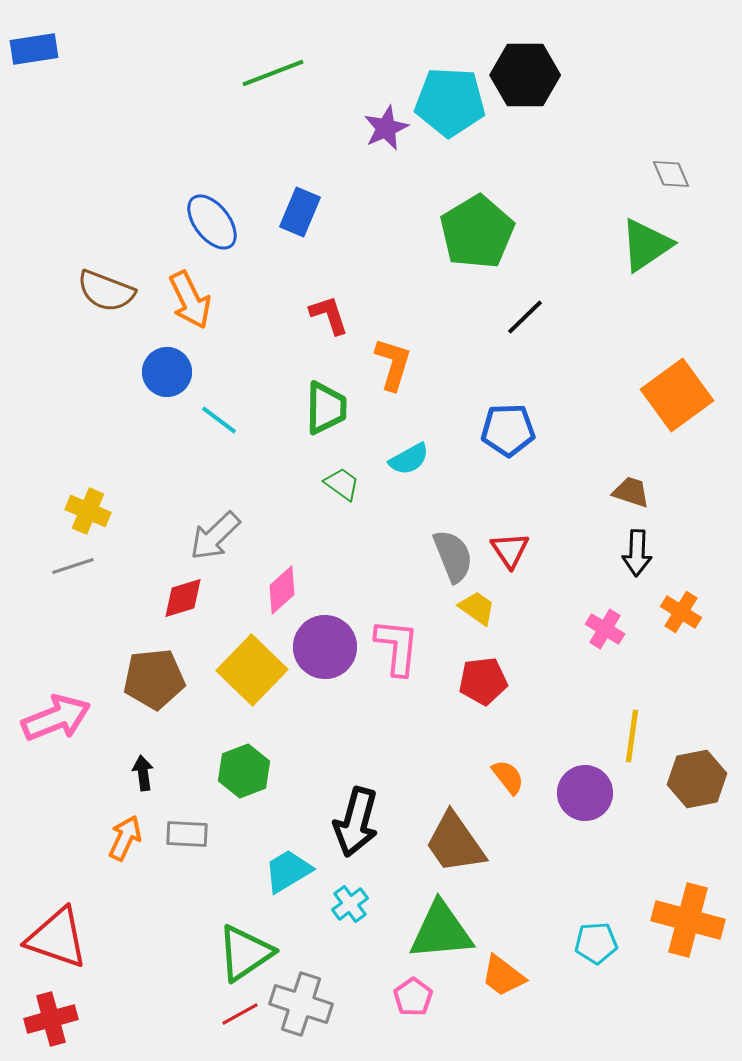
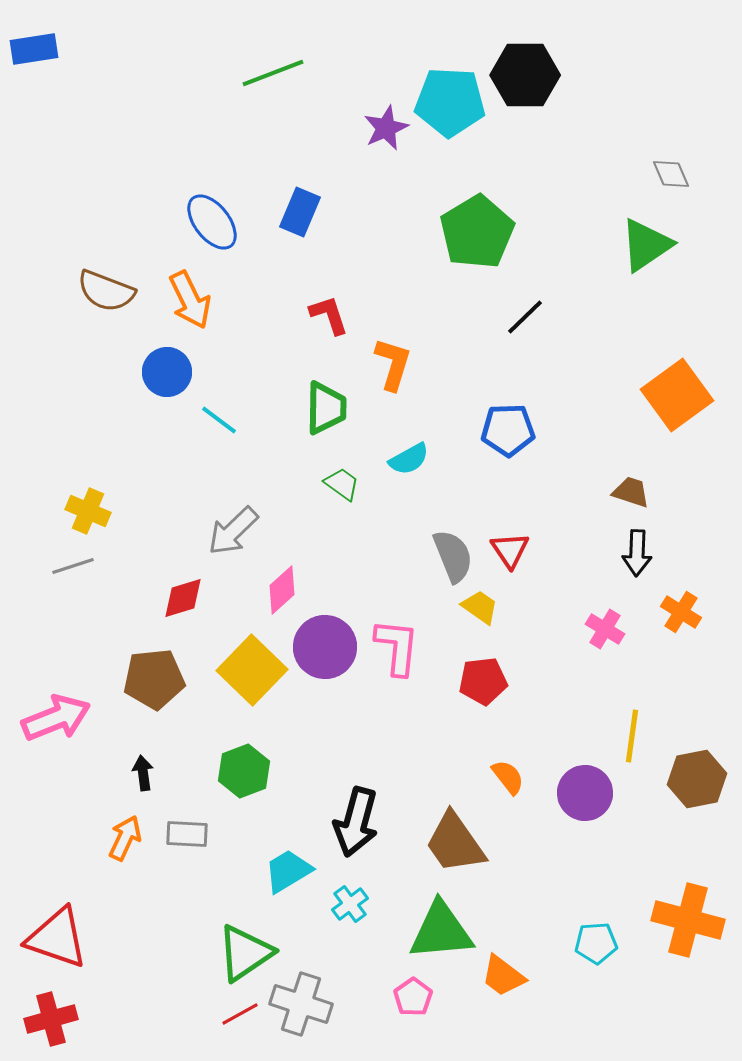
gray arrow at (215, 536): moved 18 px right, 5 px up
yellow trapezoid at (477, 608): moved 3 px right, 1 px up
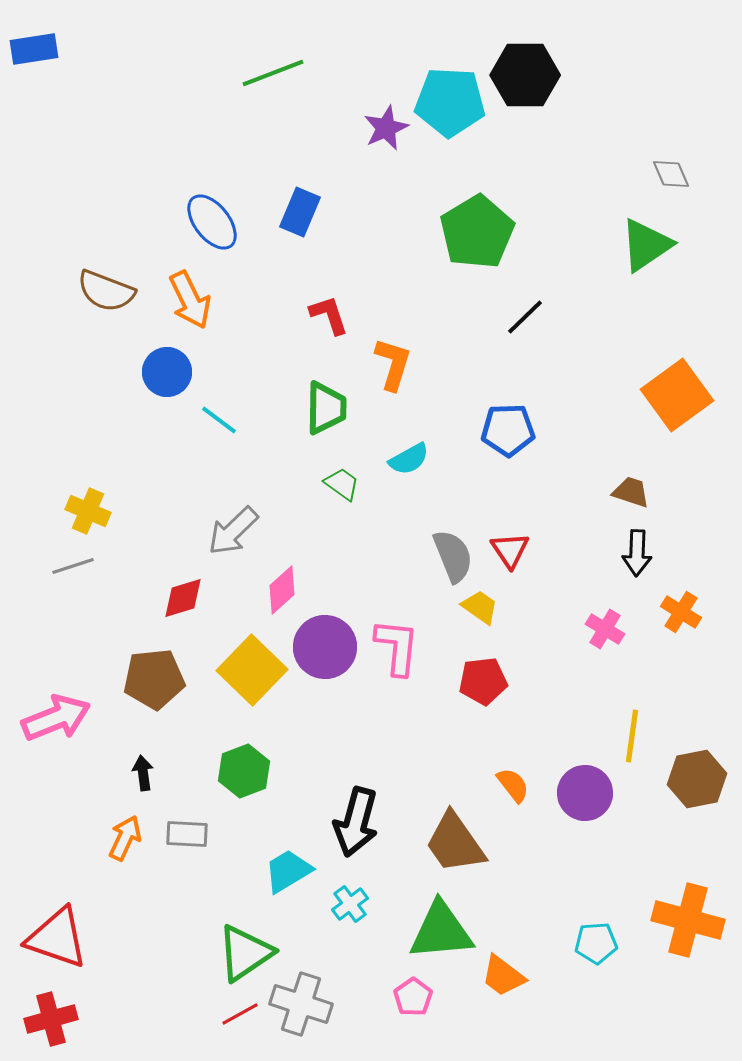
orange semicircle at (508, 777): moved 5 px right, 8 px down
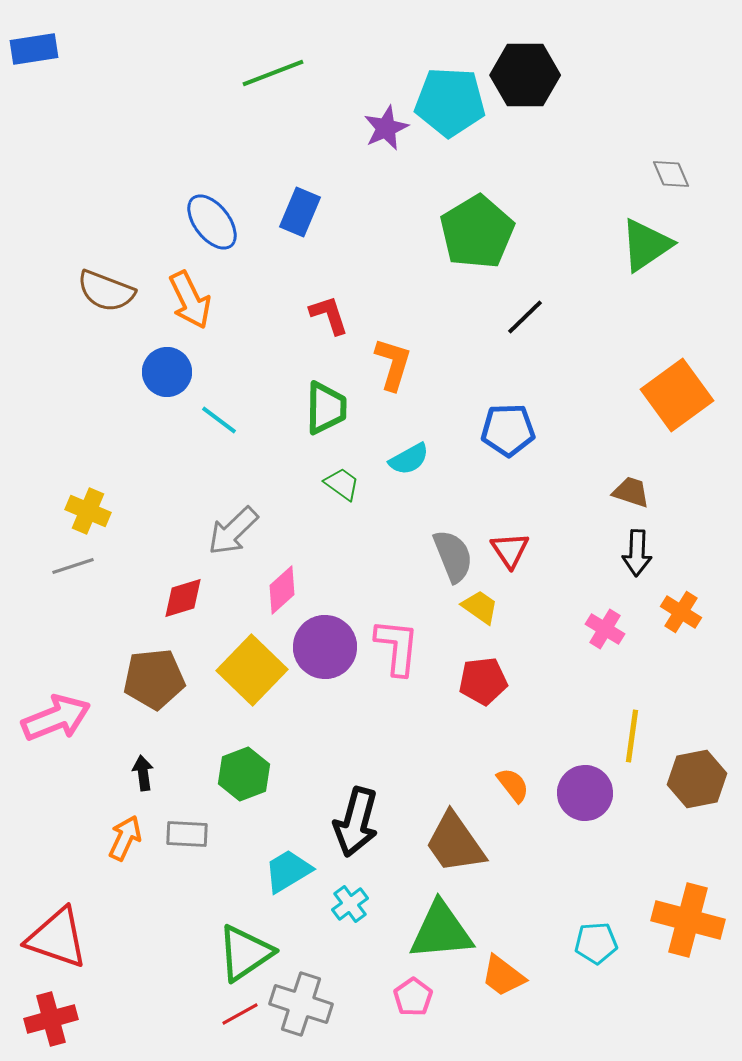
green hexagon at (244, 771): moved 3 px down
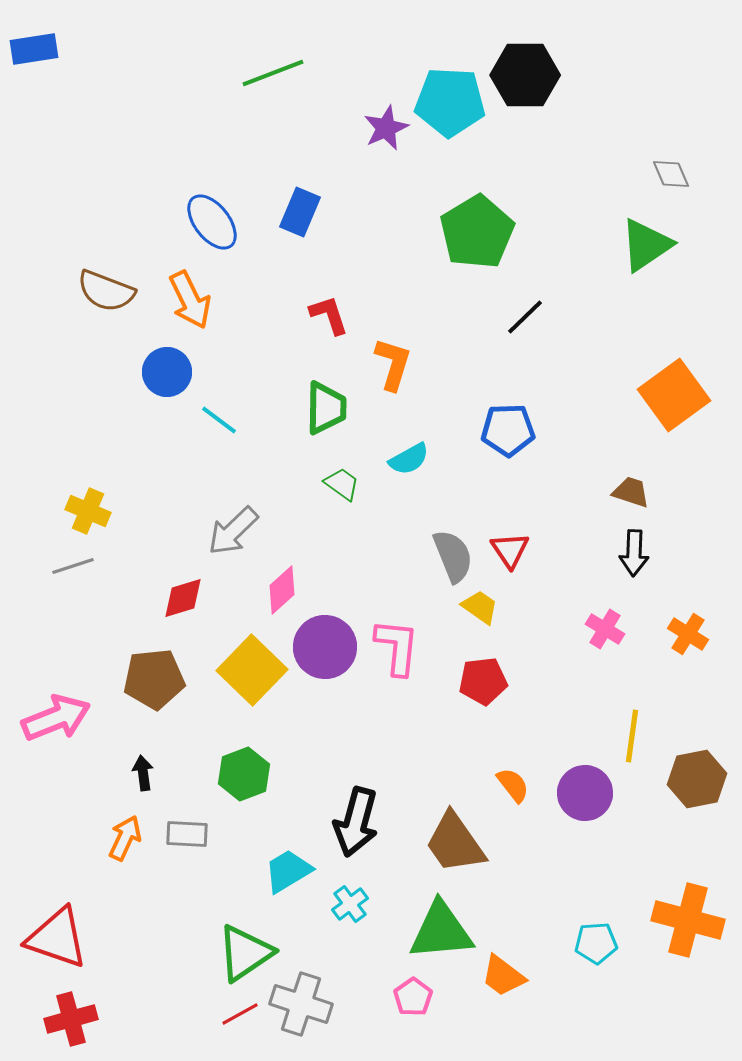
orange square at (677, 395): moved 3 px left
black arrow at (637, 553): moved 3 px left
orange cross at (681, 612): moved 7 px right, 22 px down
red cross at (51, 1019): moved 20 px right
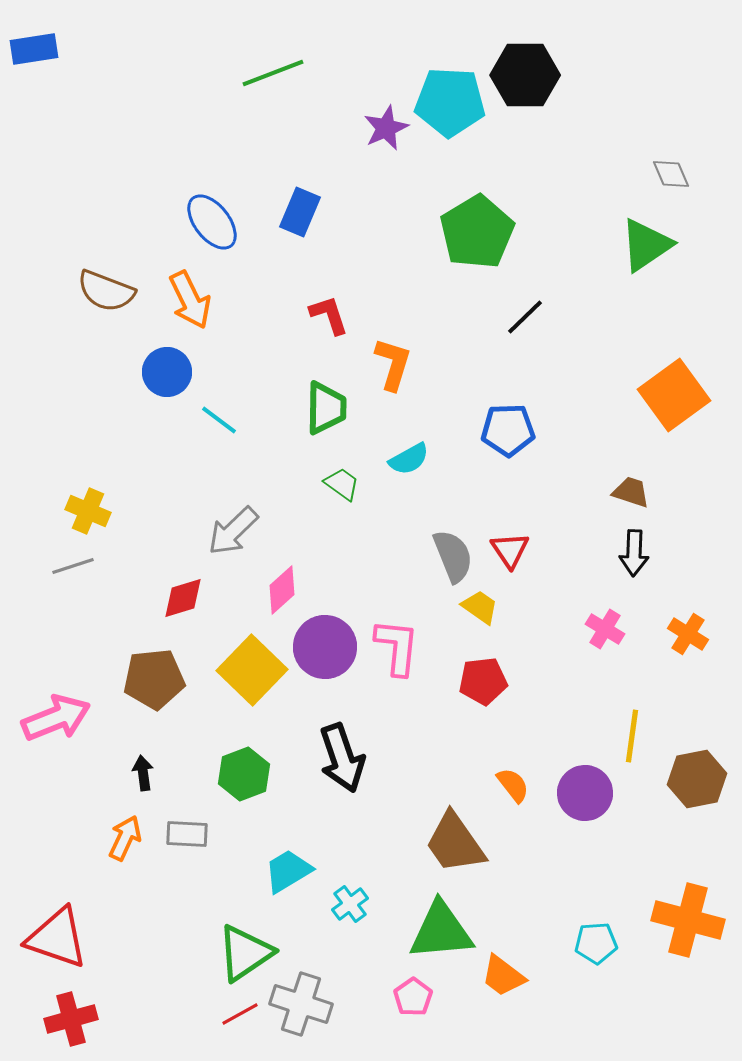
black arrow at (356, 822): moved 14 px left, 64 px up; rotated 34 degrees counterclockwise
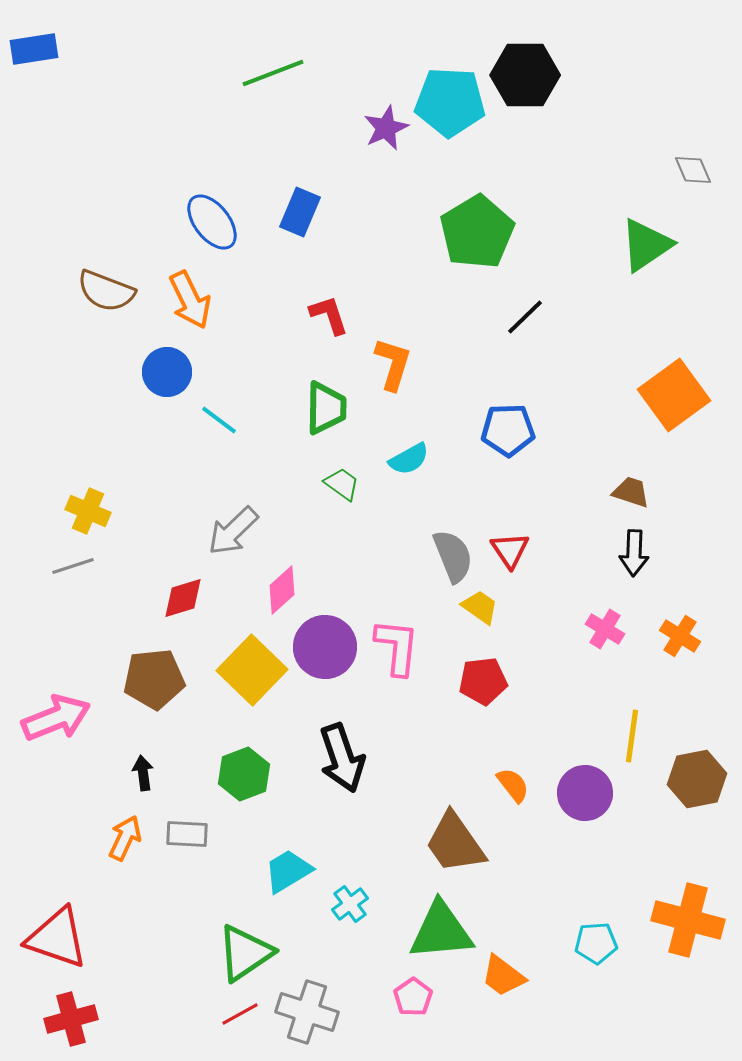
gray diamond at (671, 174): moved 22 px right, 4 px up
orange cross at (688, 634): moved 8 px left, 2 px down
gray cross at (301, 1004): moved 6 px right, 8 px down
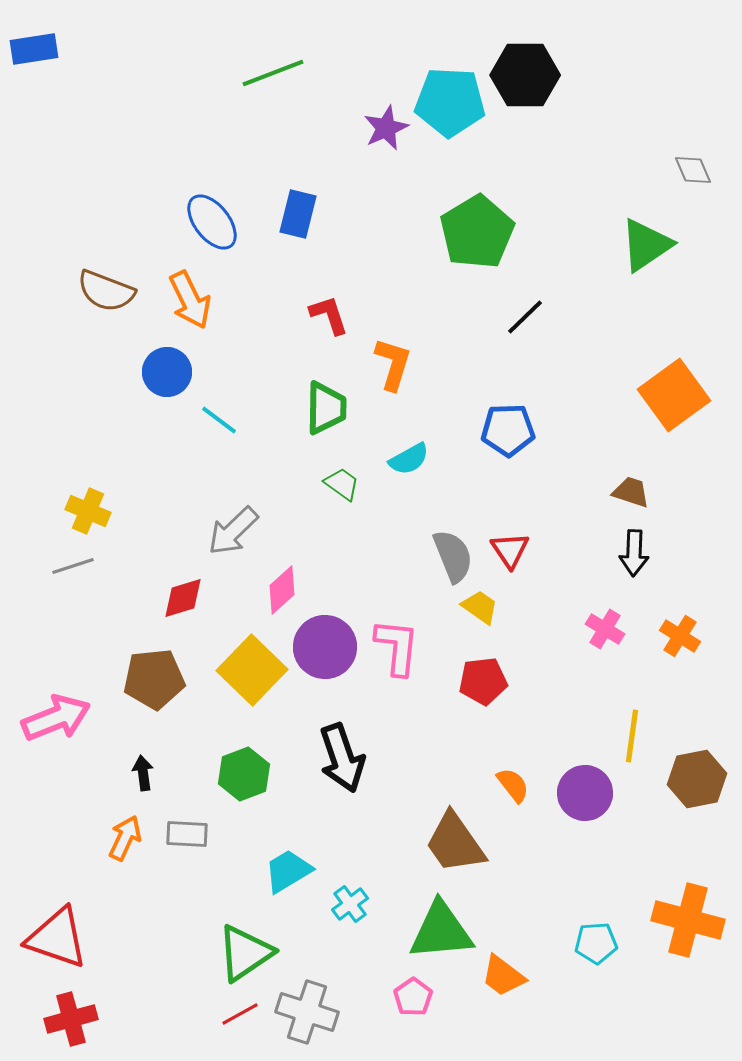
blue rectangle at (300, 212): moved 2 px left, 2 px down; rotated 9 degrees counterclockwise
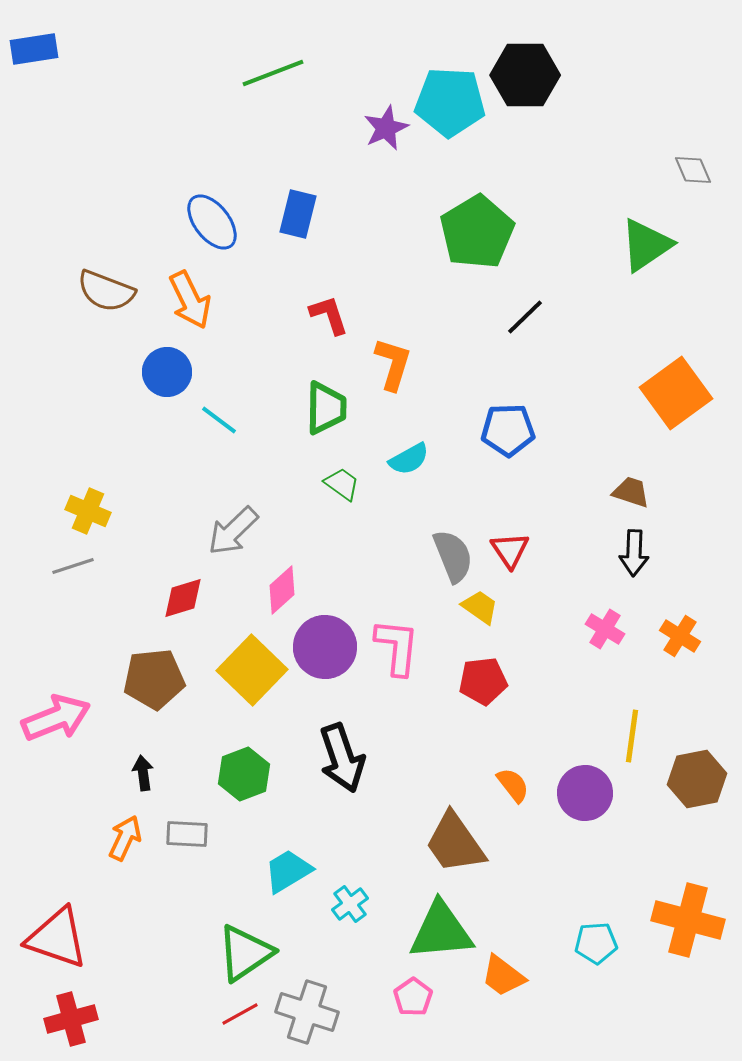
orange square at (674, 395): moved 2 px right, 2 px up
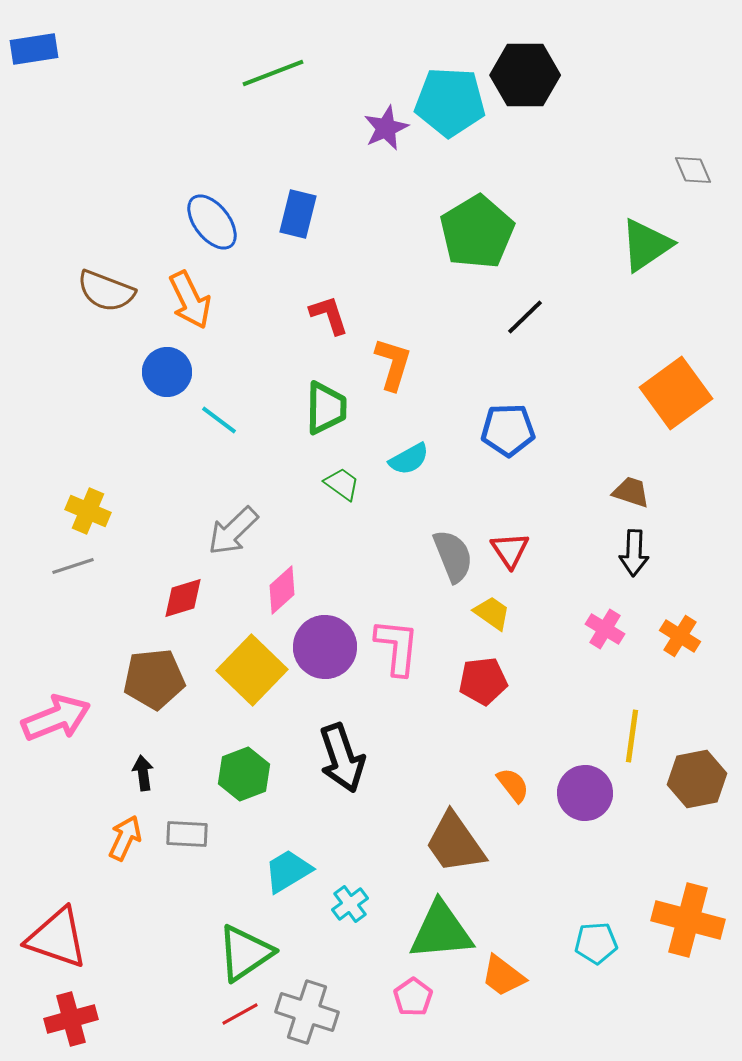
yellow trapezoid at (480, 607): moved 12 px right, 6 px down
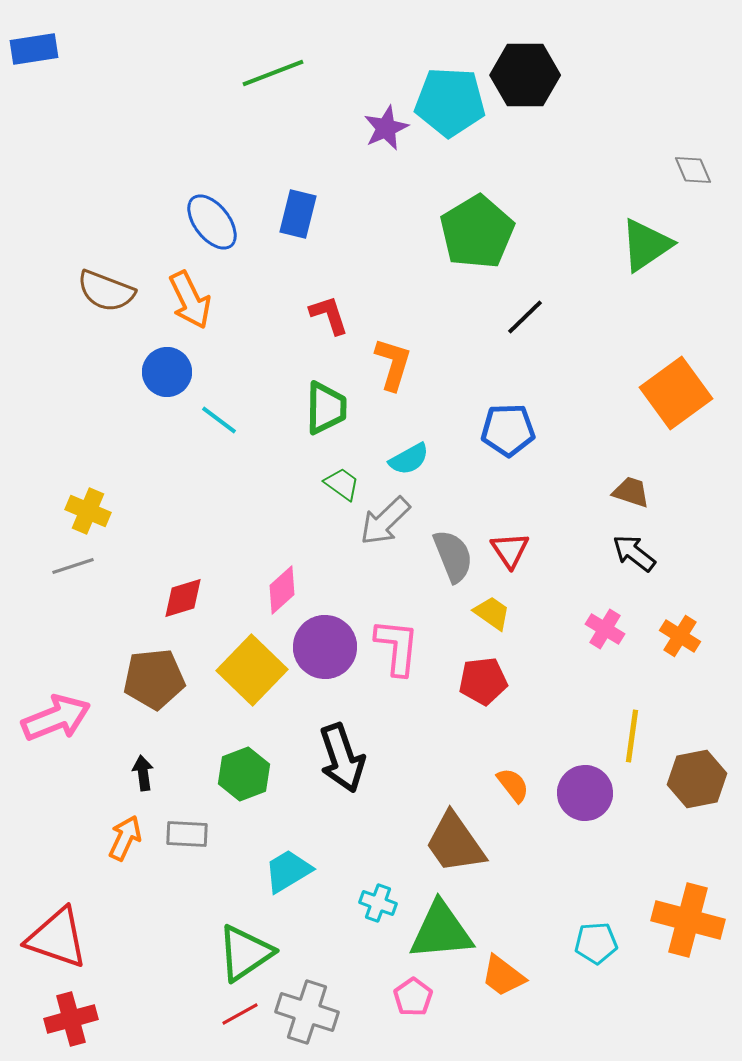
gray arrow at (233, 531): moved 152 px right, 10 px up
black arrow at (634, 553): rotated 126 degrees clockwise
cyan cross at (350, 904): moved 28 px right, 1 px up; rotated 33 degrees counterclockwise
